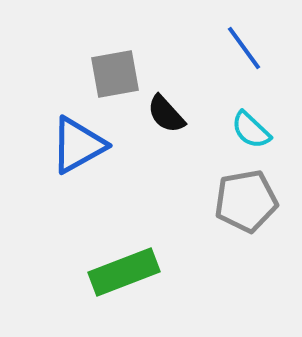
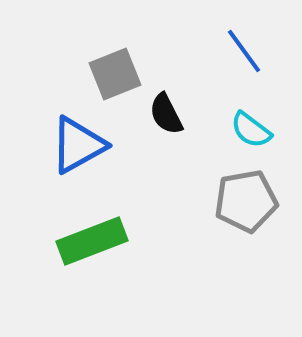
blue line: moved 3 px down
gray square: rotated 12 degrees counterclockwise
black semicircle: rotated 15 degrees clockwise
cyan semicircle: rotated 6 degrees counterclockwise
green rectangle: moved 32 px left, 31 px up
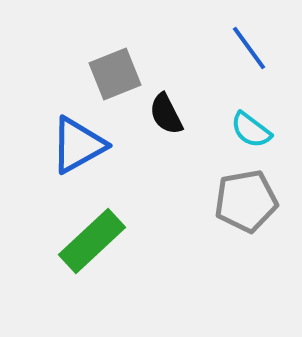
blue line: moved 5 px right, 3 px up
green rectangle: rotated 22 degrees counterclockwise
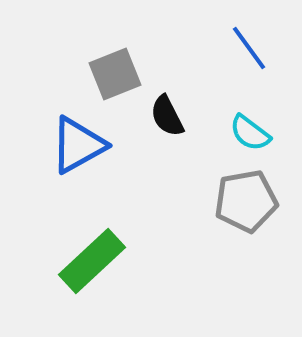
black semicircle: moved 1 px right, 2 px down
cyan semicircle: moved 1 px left, 3 px down
green rectangle: moved 20 px down
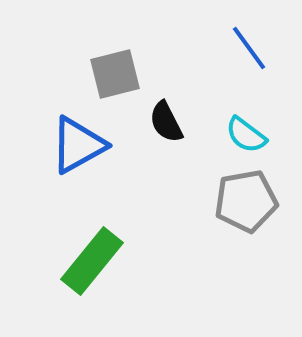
gray square: rotated 8 degrees clockwise
black semicircle: moved 1 px left, 6 px down
cyan semicircle: moved 4 px left, 2 px down
green rectangle: rotated 8 degrees counterclockwise
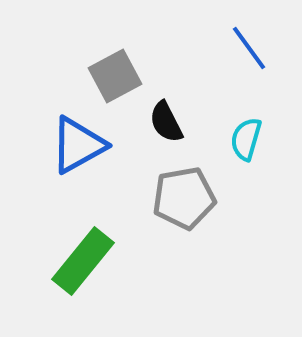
gray square: moved 2 px down; rotated 14 degrees counterclockwise
cyan semicircle: moved 4 px down; rotated 69 degrees clockwise
gray pentagon: moved 62 px left, 3 px up
green rectangle: moved 9 px left
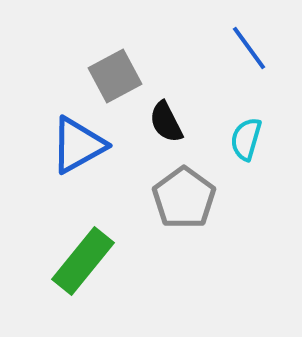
gray pentagon: rotated 26 degrees counterclockwise
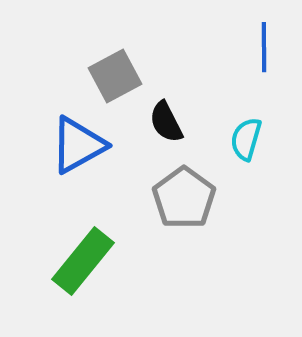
blue line: moved 15 px right, 1 px up; rotated 36 degrees clockwise
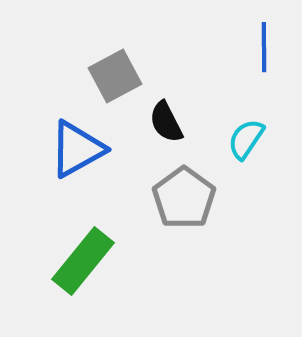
cyan semicircle: rotated 18 degrees clockwise
blue triangle: moved 1 px left, 4 px down
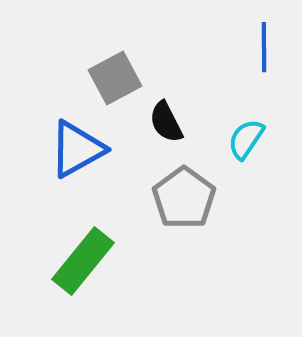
gray square: moved 2 px down
